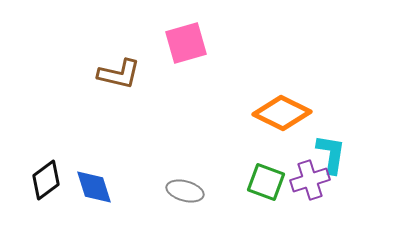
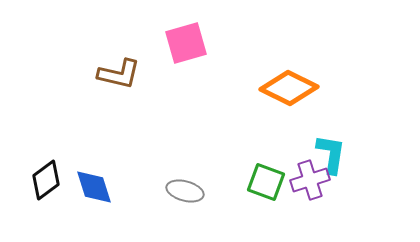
orange diamond: moved 7 px right, 25 px up
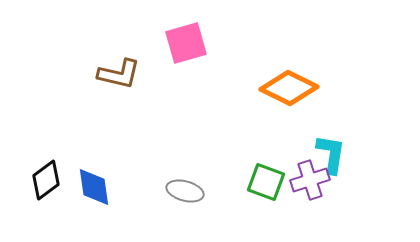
blue diamond: rotated 9 degrees clockwise
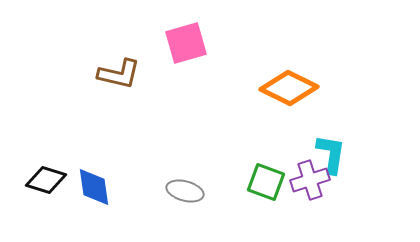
black diamond: rotated 54 degrees clockwise
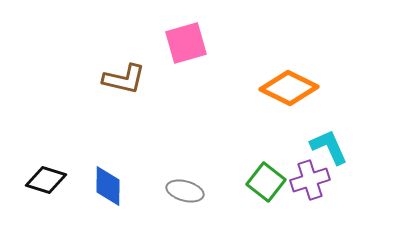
brown L-shape: moved 5 px right, 5 px down
cyan L-shape: moved 2 px left, 7 px up; rotated 33 degrees counterclockwise
green square: rotated 18 degrees clockwise
blue diamond: moved 14 px right, 1 px up; rotated 9 degrees clockwise
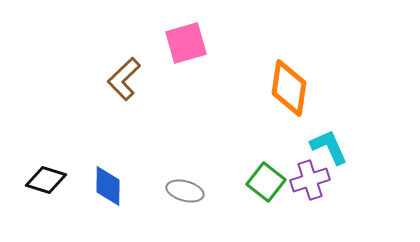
brown L-shape: rotated 123 degrees clockwise
orange diamond: rotated 72 degrees clockwise
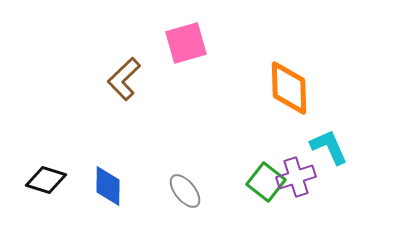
orange diamond: rotated 10 degrees counterclockwise
purple cross: moved 14 px left, 3 px up
gray ellipse: rotated 36 degrees clockwise
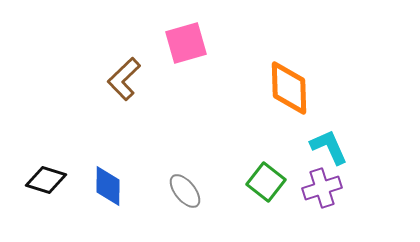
purple cross: moved 26 px right, 11 px down
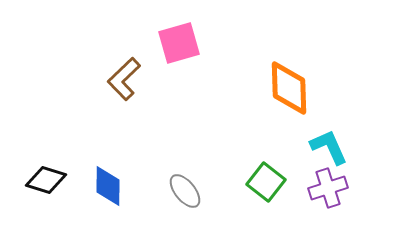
pink square: moved 7 px left
purple cross: moved 6 px right
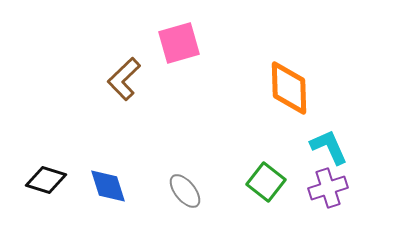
blue diamond: rotated 18 degrees counterclockwise
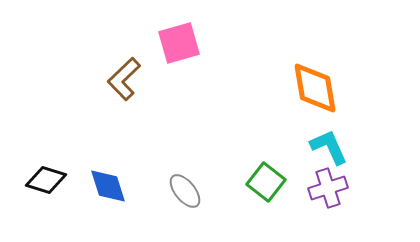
orange diamond: moved 26 px right; rotated 8 degrees counterclockwise
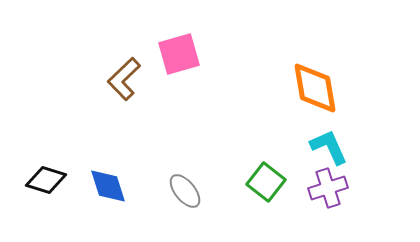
pink square: moved 11 px down
